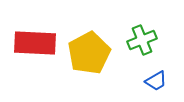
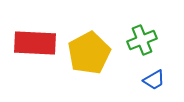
blue trapezoid: moved 2 px left, 1 px up
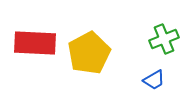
green cross: moved 22 px right, 1 px up
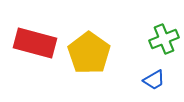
red rectangle: rotated 12 degrees clockwise
yellow pentagon: rotated 9 degrees counterclockwise
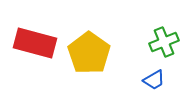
green cross: moved 3 px down
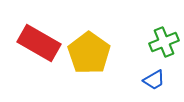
red rectangle: moved 4 px right; rotated 15 degrees clockwise
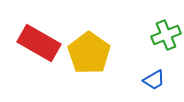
green cross: moved 2 px right, 7 px up
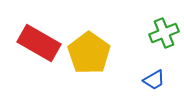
green cross: moved 2 px left, 2 px up
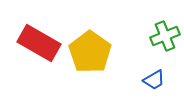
green cross: moved 1 px right, 3 px down
yellow pentagon: moved 1 px right, 1 px up
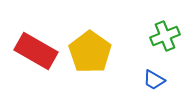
red rectangle: moved 3 px left, 8 px down
blue trapezoid: rotated 60 degrees clockwise
